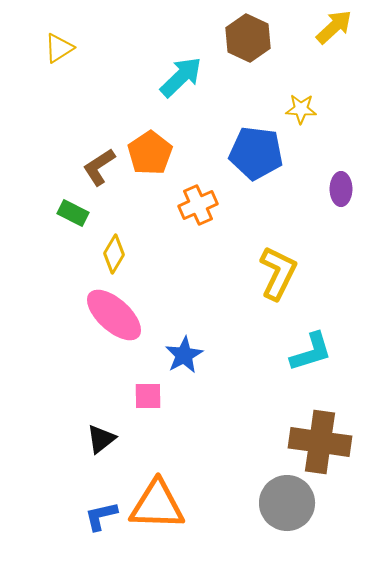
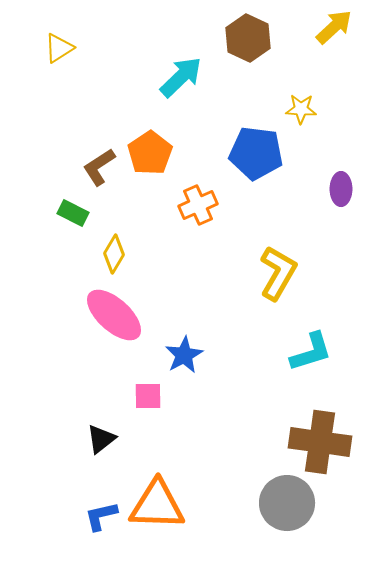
yellow L-shape: rotated 4 degrees clockwise
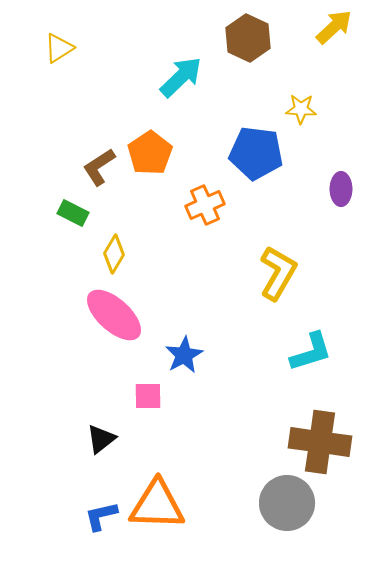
orange cross: moved 7 px right
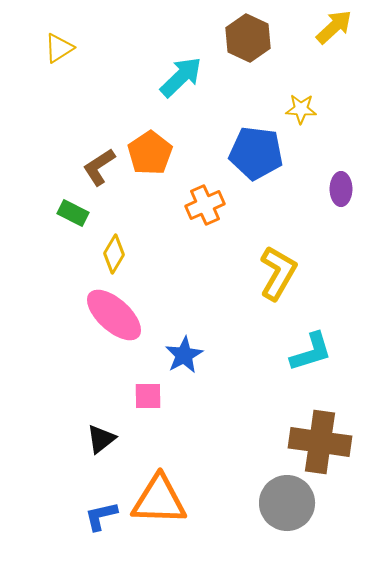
orange triangle: moved 2 px right, 5 px up
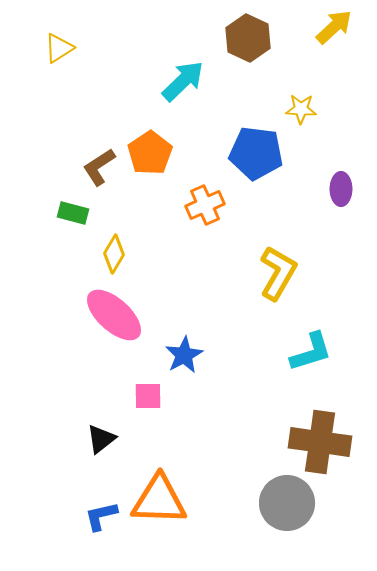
cyan arrow: moved 2 px right, 4 px down
green rectangle: rotated 12 degrees counterclockwise
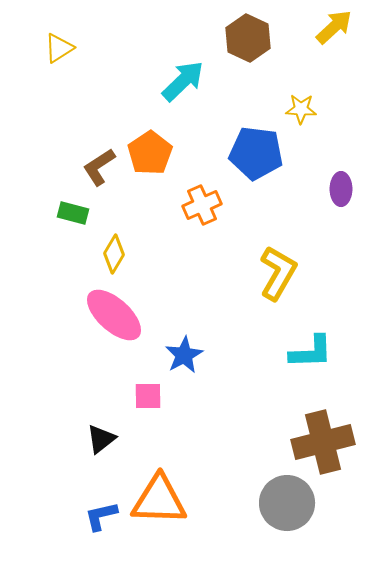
orange cross: moved 3 px left
cyan L-shape: rotated 15 degrees clockwise
brown cross: moved 3 px right; rotated 22 degrees counterclockwise
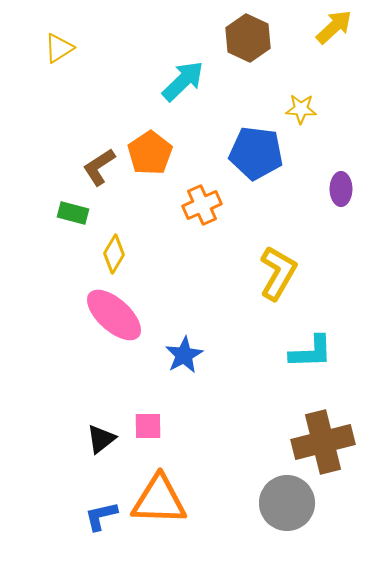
pink square: moved 30 px down
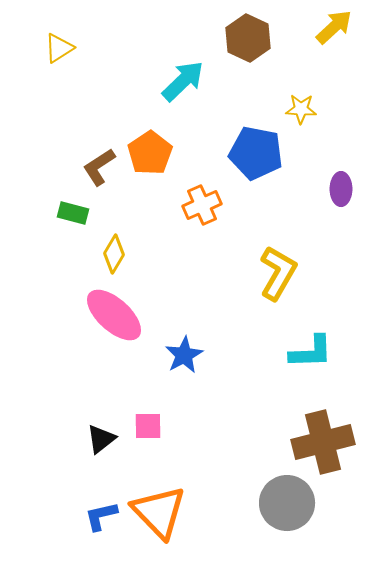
blue pentagon: rotated 4 degrees clockwise
orange triangle: moved 12 px down; rotated 44 degrees clockwise
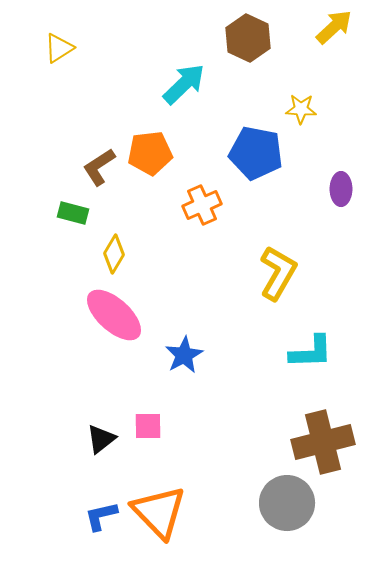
cyan arrow: moved 1 px right, 3 px down
orange pentagon: rotated 27 degrees clockwise
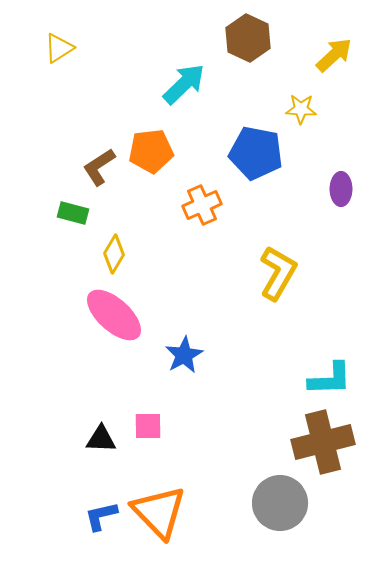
yellow arrow: moved 28 px down
orange pentagon: moved 1 px right, 2 px up
cyan L-shape: moved 19 px right, 27 px down
black triangle: rotated 40 degrees clockwise
gray circle: moved 7 px left
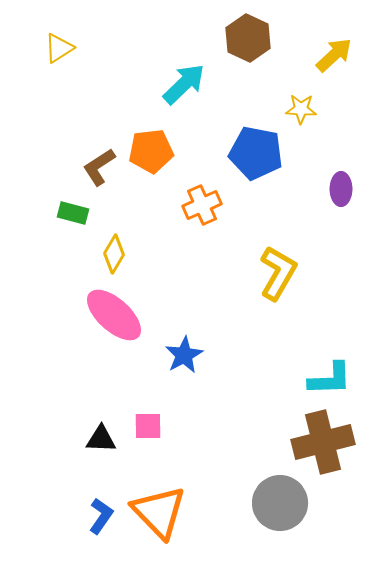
blue L-shape: rotated 138 degrees clockwise
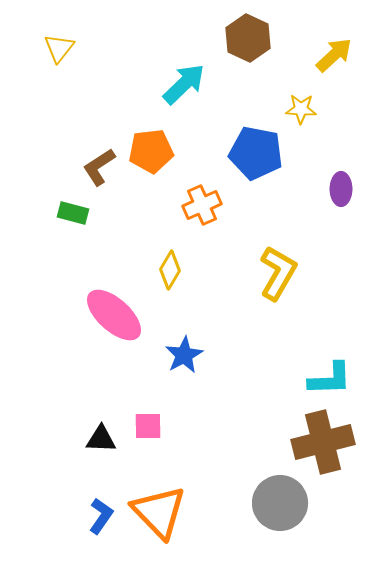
yellow triangle: rotated 20 degrees counterclockwise
yellow diamond: moved 56 px right, 16 px down
